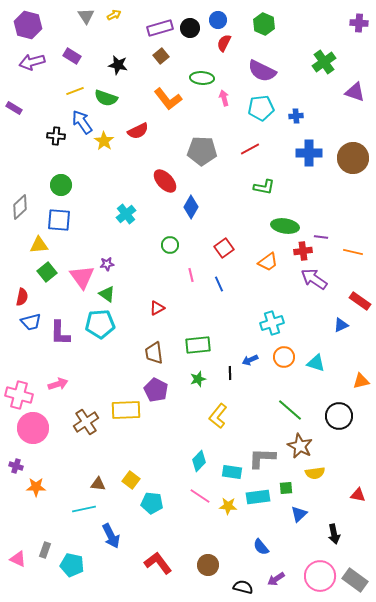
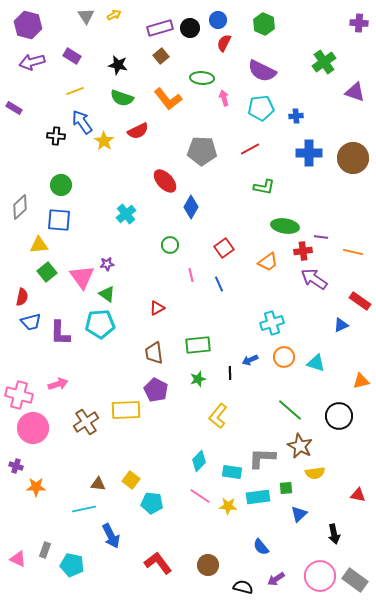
green semicircle at (106, 98): moved 16 px right
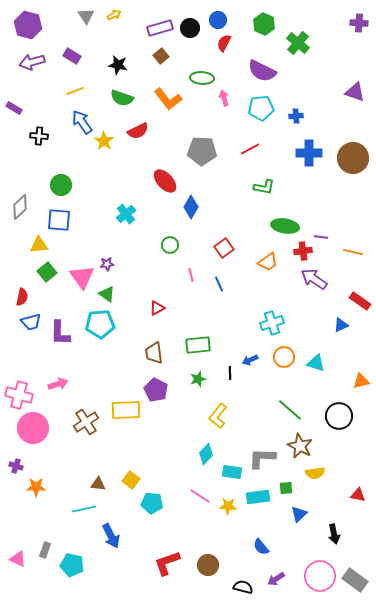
green cross at (324, 62): moved 26 px left, 19 px up; rotated 15 degrees counterclockwise
black cross at (56, 136): moved 17 px left
cyan diamond at (199, 461): moved 7 px right, 7 px up
red L-shape at (158, 563): moved 9 px right; rotated 72 degrees counterclockwise
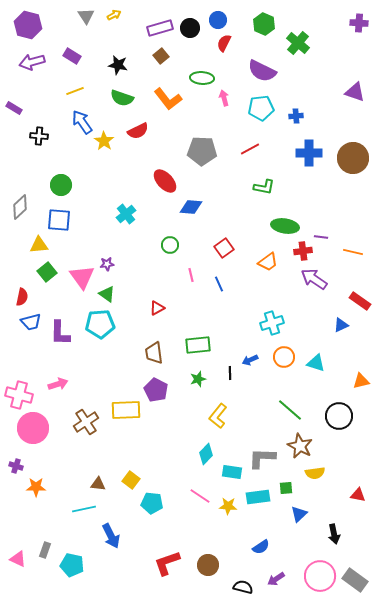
blue diamond at (191, 207): rotated 65 degrees clockwise
blue semicircle at (261, 547): rotated 84 degrees counterclockwise
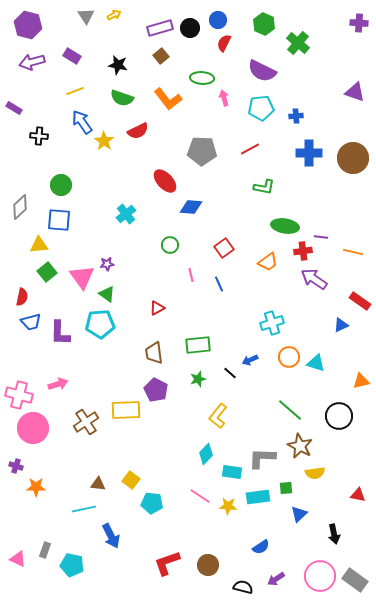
orange circle at (284, 357): moved 5 px right
black line at (230, 373): rotated 48 degrees counterclockwise
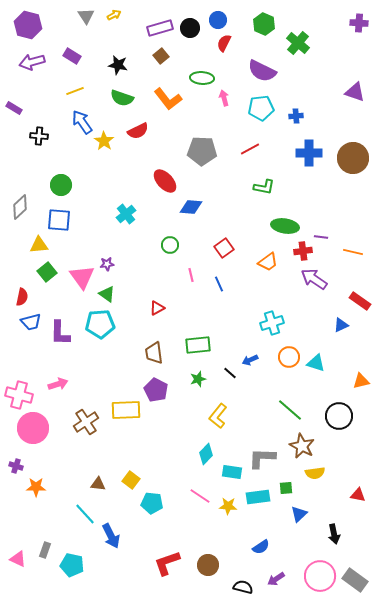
brown star at (300, 446): moved 2 px right
cyan line at (84, 509): moved 1 px right, 5 px down; rotated 60 degrees clockwise
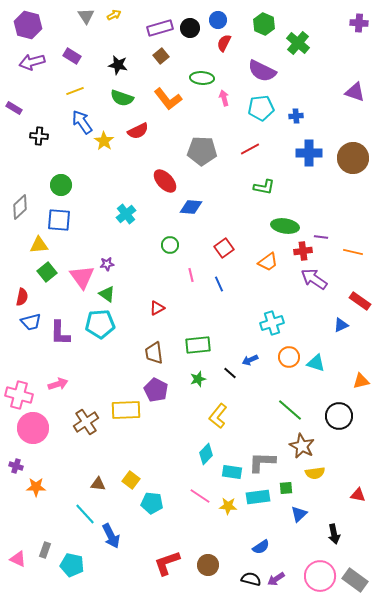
gray L-shape at (262, 458): moved 4 px down
black semicircle at (243, 587): moved 8 px right, 8 px up
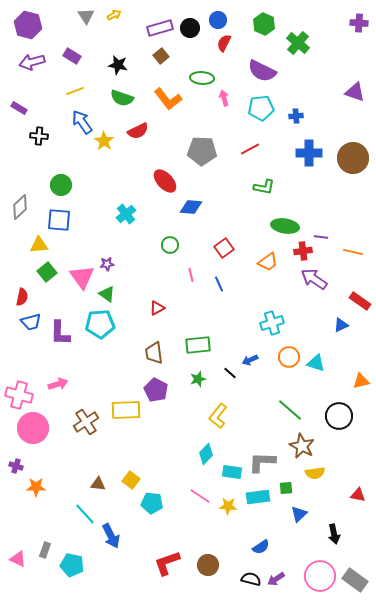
purple rectangle at (14, 108): moved 5 px right
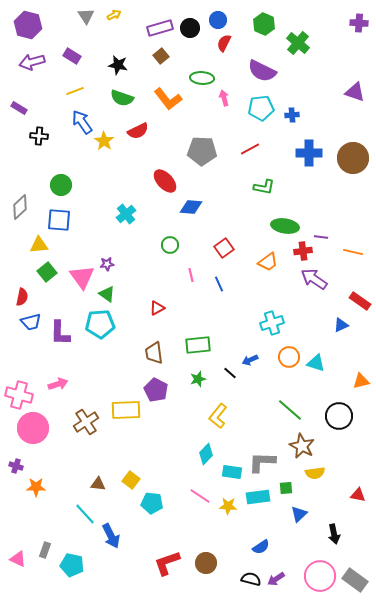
blue cross at (296, 116): moved 4 px left, 1 px up
brown circle at (208, 565): moved 2 px left, 2 px up
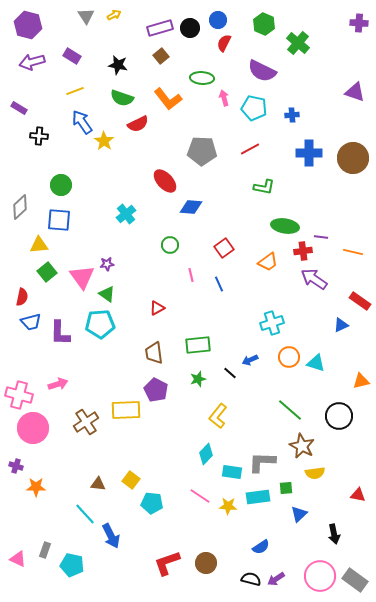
cyan pentagon at (261, 108): moved 7 px left; rotated 20 degrees clockwise
red semicircle at (138, 131): moved 7 px up
